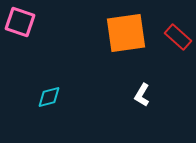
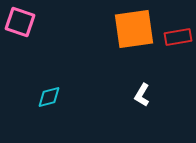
orange square: moved 8 px right, 4 px up
red rectangle: rotated 52 degrees counterclockwise
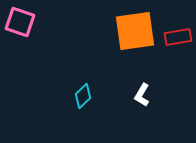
orange square: moved 1 px right, 2 px down
cyan diamond: moved 34 px right, 1 px up; rotated 30 degrees counterclockwise
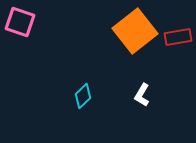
orange square: rotated 30 degrees counterclockwise
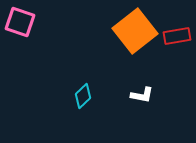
red rectangle: moved 1 px left, 1 px up
white L-shape: rotated 110 degrees counterclockwise
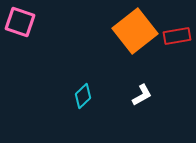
white L-shape: rotated 40 degrees counterclockwise
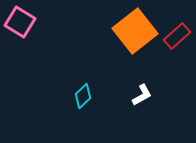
pink square: rotated 12 degrees clockwise
red rectangle: rotated 32 degrees counterclockwise
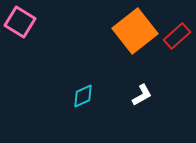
cyan diamond: rotated 20 degrees clockwise
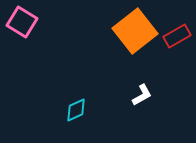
pink square: moved 2 px right
red rectangle: rotated 12 degrees clockwise
cyan diamond: moved 7 px left, 14 px down
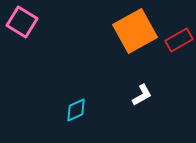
orange square: rotated 9 degrees clockwise
red rectangle: moved 2 px right, 4 px down
